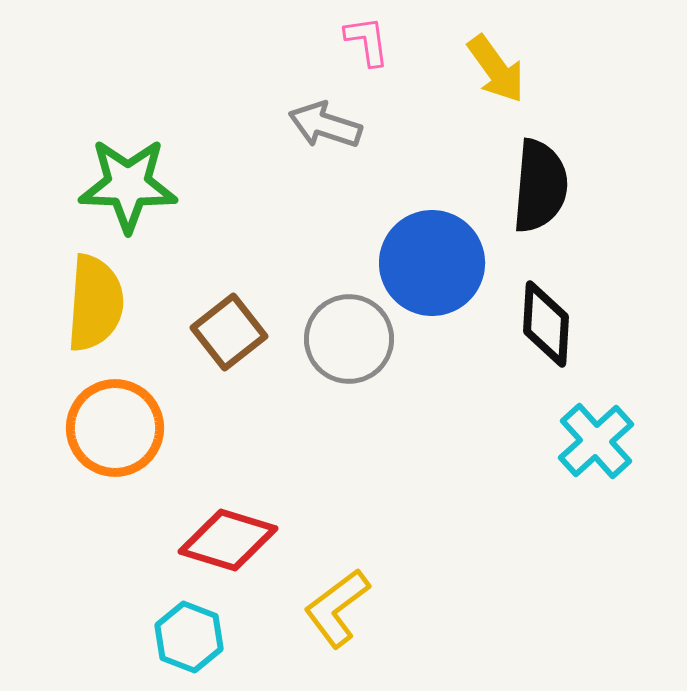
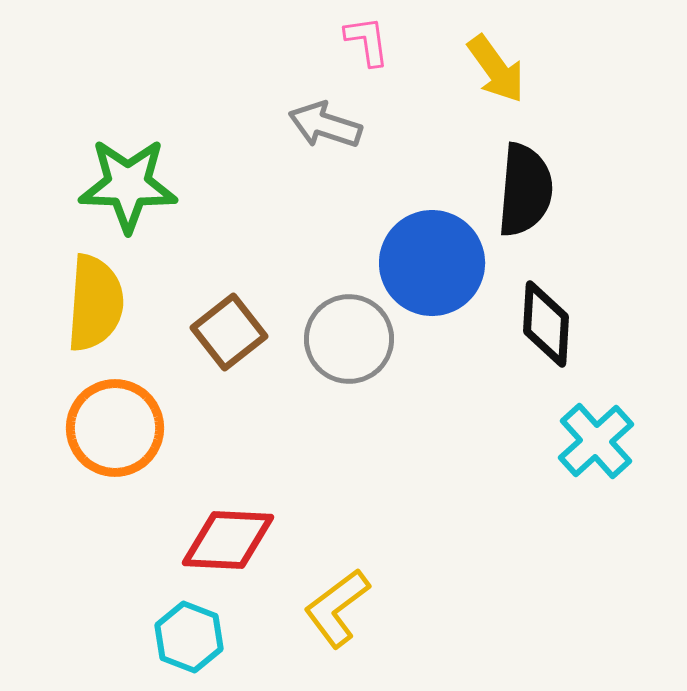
black semicircle: moved 15 px left, 4 px down
red diamond: rotated 14 degrees counterclockwise
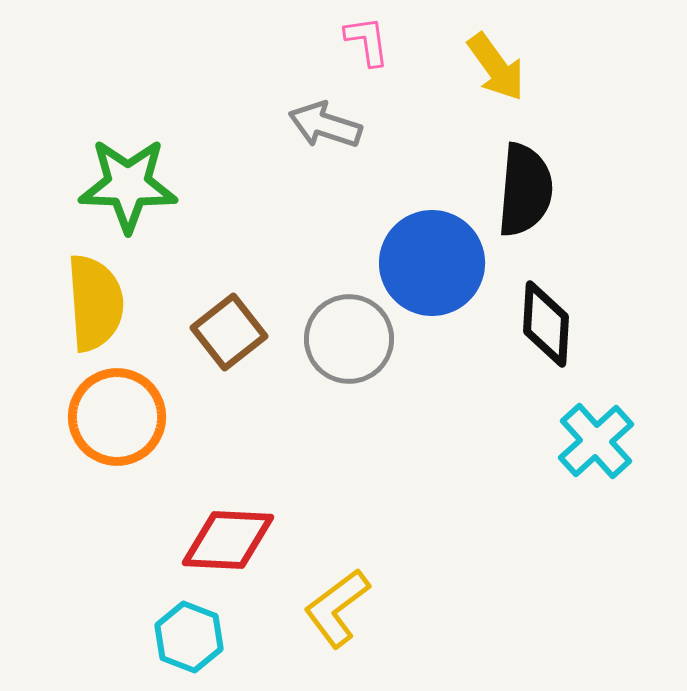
yellow arrow: moved 2 px up
yellow semicircle: rotated 8 degrees counterclockwise
orange circle: moved 2 px right, 11 px up
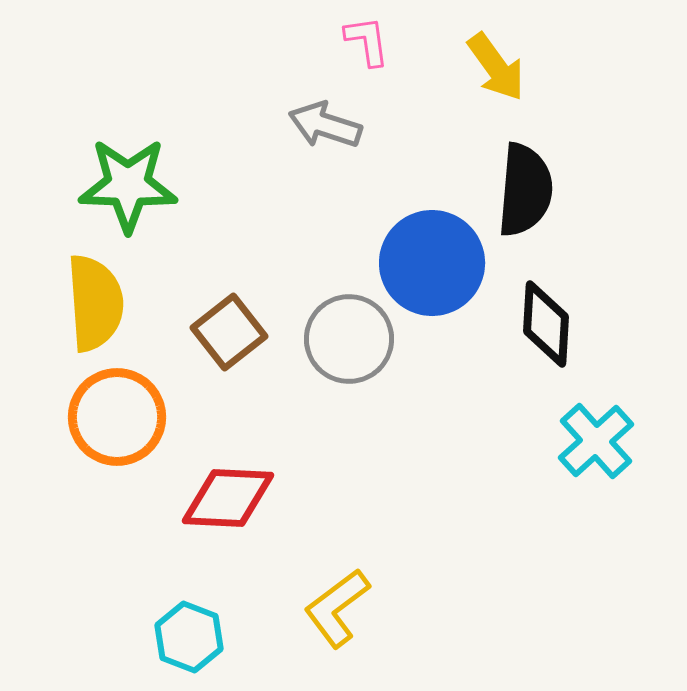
red diamond: moved 42 px up
